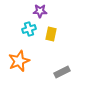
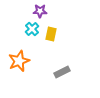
cyan cross: moved 3 px right; rotated 24 degrees counterclockwise
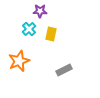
cyan cross: moved 3 px left
gray rectangle: moved 2 px right, 2 px up
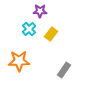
yellow rectangle: rotated 24 degrees clockwise
orange star: rotated 20 degrees clockwise
gray rectangle: rotated 28 degrees counterclockwise
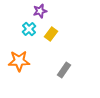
purple star: rotated 16 degrees counterclockwise
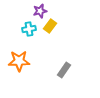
cyan cross: rotated 32 degrees clockwise
yellow rectangle: moved 1 px left, 8 px up
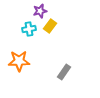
gray rectangle: moved 2 px down
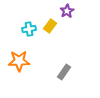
purple star: moved 27 px right; rotated 16 degrees counterclockwise
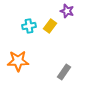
purple star: rotated 24 degrees counterclockwise
cyan cross: moved 3 px up
orange star: moved 1 px left
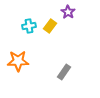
purple star: moved 1 px right, 1 px down; rotated 16 degrees clockwise
